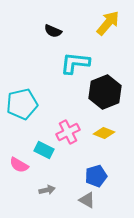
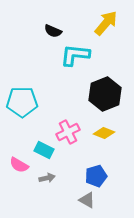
yellow arrow: moved 2 px left
cyan L-shape: moved 8 px up
black hexagon: moved 2 px down
cyan pentagon: moved 2 px up; rotated 12 degrees clockwise
gray arrow: moved 12 px up
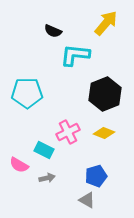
cyan pentagon: moved 5 px right, 9 px up
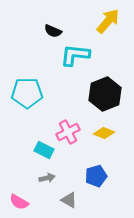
yellow arrow: moved 2 px right, 2 px up
pink semicircle: moved 37 px down
gray triangle: moved 18 px left
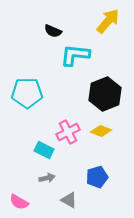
yellow diamond: moved 3 px left, 2 px up
blue pentagon: moved 1 px right, 1 px down
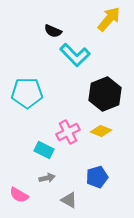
yellow arrow: moved 1 px right, 2 px up
cyan L-shape: rotated 140 degrees counterclockwise
pink semicircle: moved 7 px up
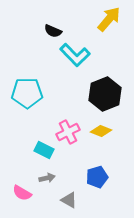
pink semicircle: moved 3 px right, 2 px up
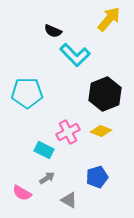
gray arrow: rotated 21 degrees counterclockwise
